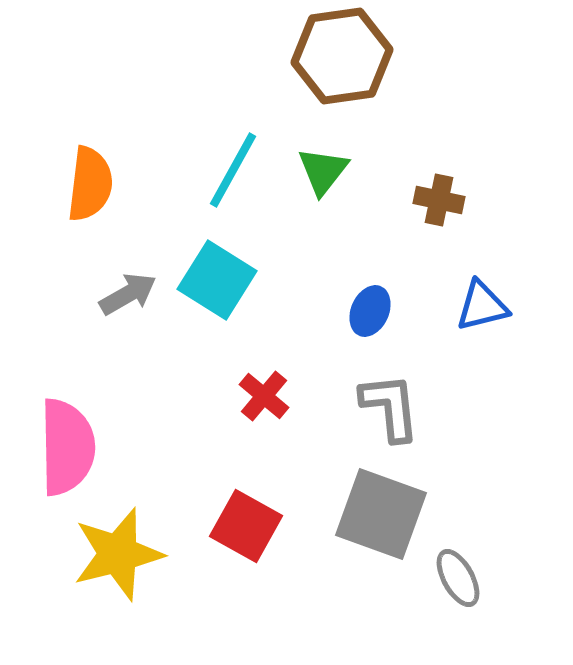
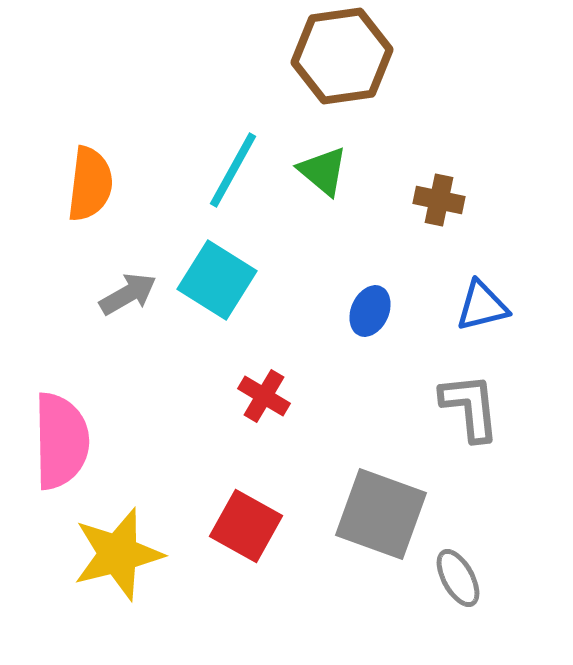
green triangle: rotated 28 degrees counterclockwise
red cross: rotated 9 degrees counterclockwise
gray L-shape: moved 80 px right
pink semicircle: moved 6 px left, 6 px up
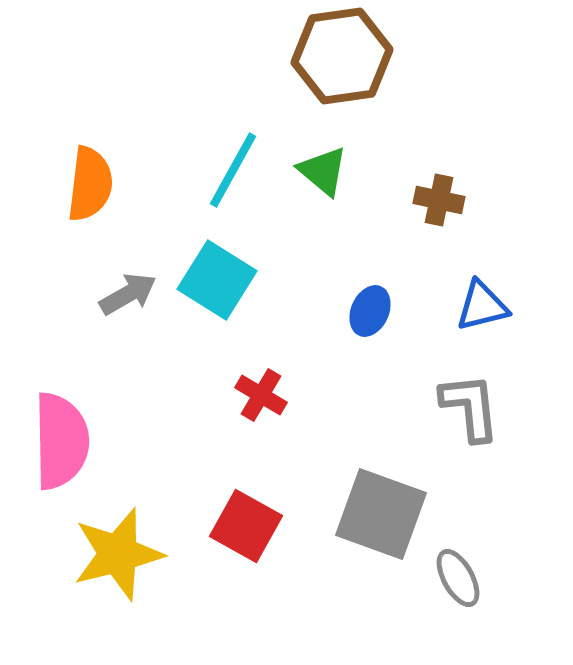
red cross: moved 3 px left, 1 px up
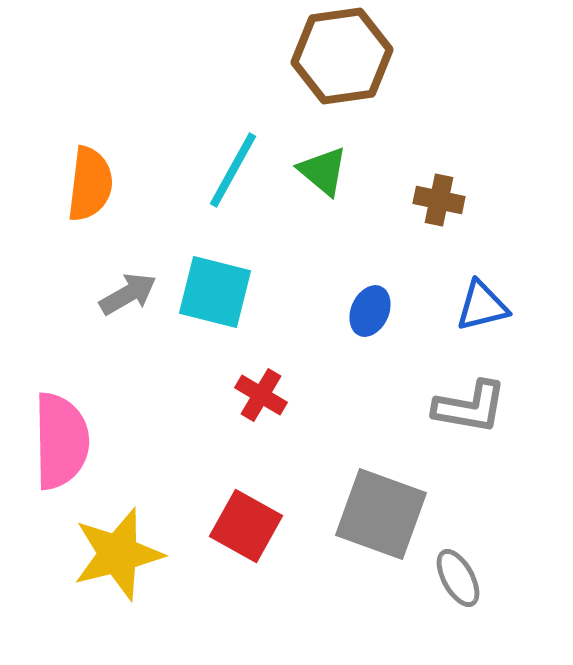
cyan square: moved 2 px left, 12 px down; rotated 18 degrees counterclockwise
gray L-shape: rotated 106 degrees clockwise
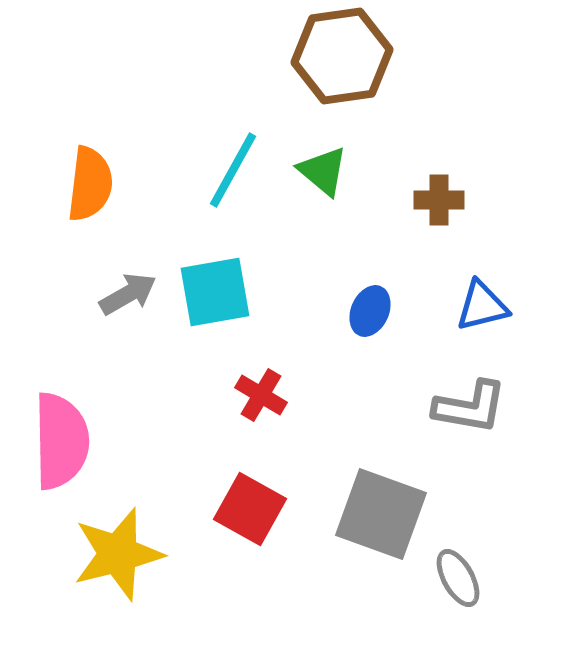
brown cross: rotated 12 degrees counterclockwise
cyan square: rotated 24 degrees counterclockwise
red square: moved 4 px right, 17 px up
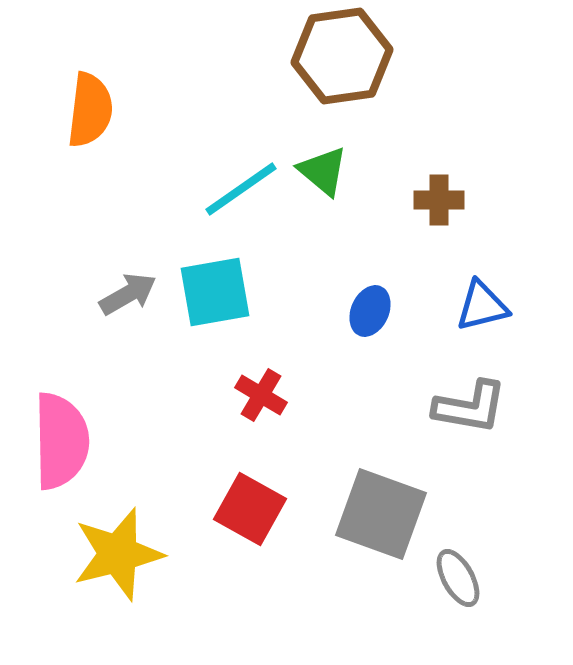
cyan line: moved 8 px right, 19 px down; rotated 26 degrees clockwise
orange semicircle: moved 74 px up
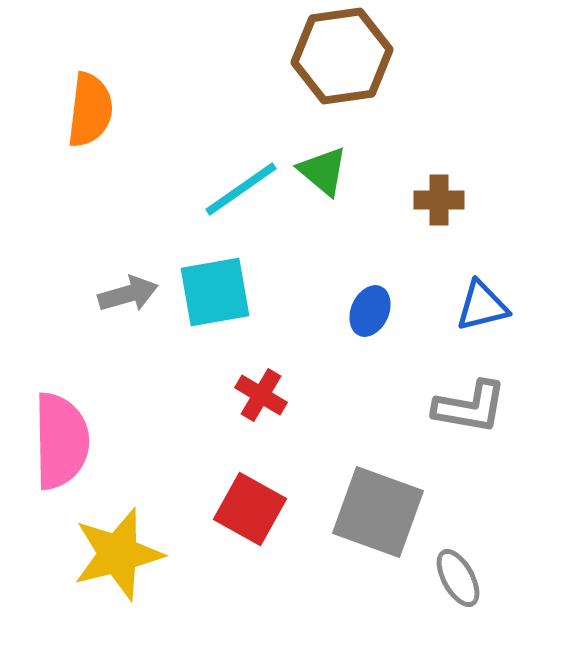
gray arrow: rotated 14 degrees clockwise
gray square: moved 3 px left, 2 px up
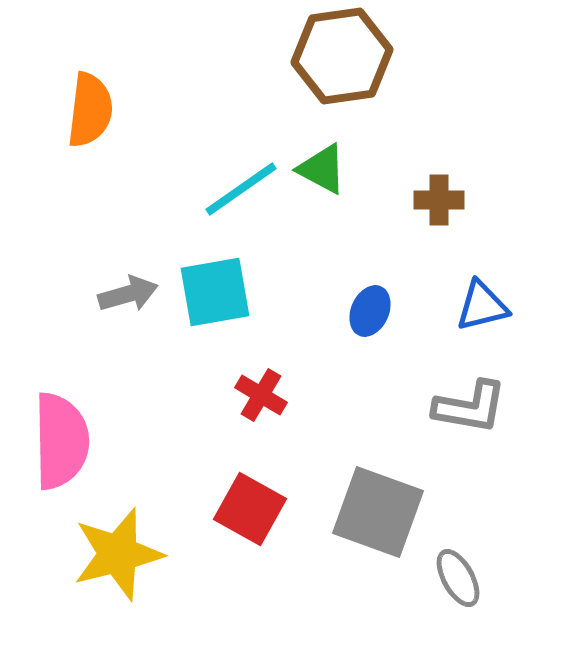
green triangle: moved 1 px left, 2 px up; rotated 12 degrees counterclockwise
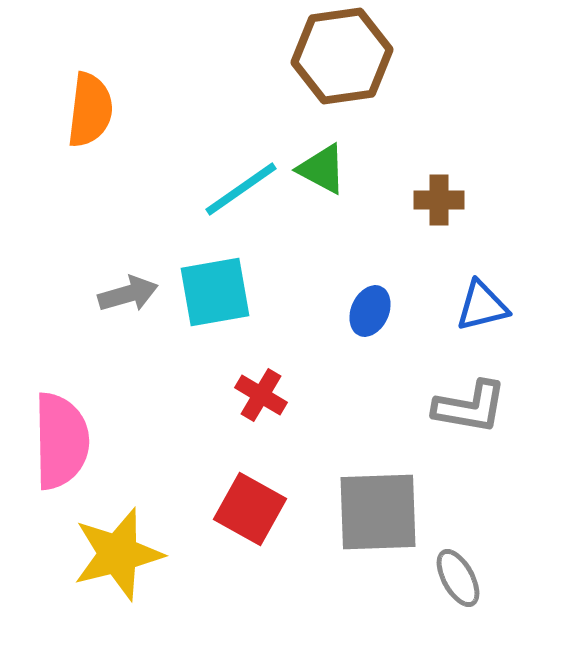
gray square: rotated 22 degrees counterclockwise
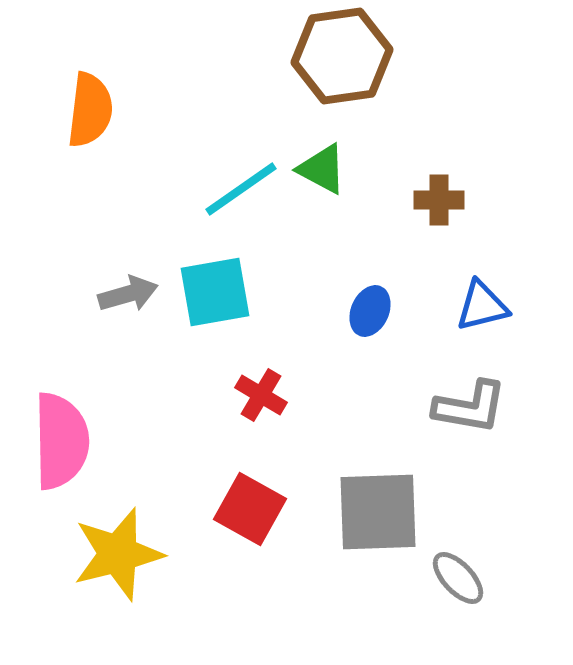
gray ellipse: rotated 14 degrees counterclockwise
